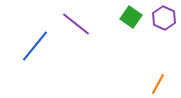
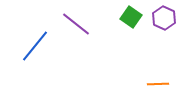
orange line: rotated 60 degrees clockwise
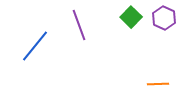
green square: rotated 10 degrees clockwise
purple line: moved 3 px right, 1 px down; rotated 32 degrees clockwise
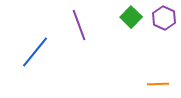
blue line: moved 6 px down
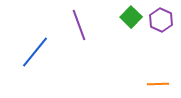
purple hexagon: moved 3 px left, 2 px down
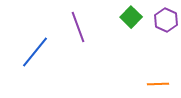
purple hexagon: moved 5 px right
purple line: moved 1 px left, 2 px down
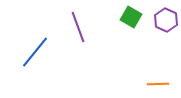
green square: rotated 15 degrees counterclockwise
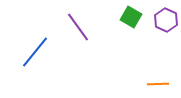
purple line: rotated 16 degrees counterclockwise
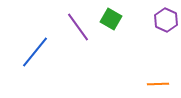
green square: moved 20 px left, 2 px down
